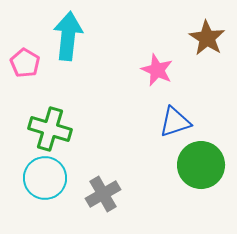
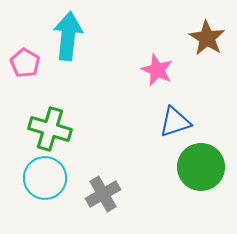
green circle: moved 2 px down
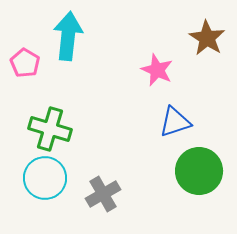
green circle: moved 2 px left, 4 px down
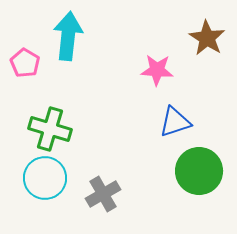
pink star: rotated 20 degrees counterclockwise
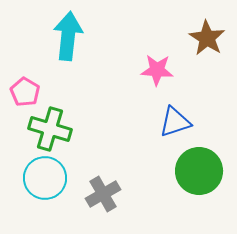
pink pentagon: moved 29 px down
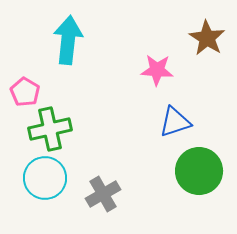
cyan arrow: moved 4 px down
green cross: rotated 30 degrees counterclockwise
